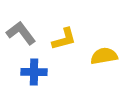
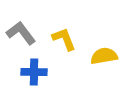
yellow L-shape: rotated 96 degrees counterclockwise
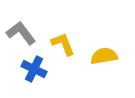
yellow L-shape: moved 1 px left, 5 px down
blue cross: moved 3 px up; rotated 25 degrees clockwise
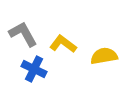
gray L-shape: moved 2 px right, 1 px down; rotated 8 degrees clockwise
yellow L-shape: rotated 32 degrees counterclockwise
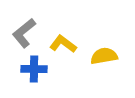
gray L-shape: moved 1 px right, 1 px up; rotated 100 degrees counterclockwise
blue cross: rotated 25 degrees counterclockwise
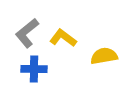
gray L-shape: moved 3 px right
yellow L-shape: moved 6 px up
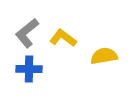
blue cross: moved 5 px left
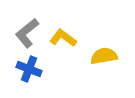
blue cross: rotated 20 degrees clockwise
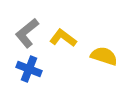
yellow semicircle: rotated 28 degrees clockwise
